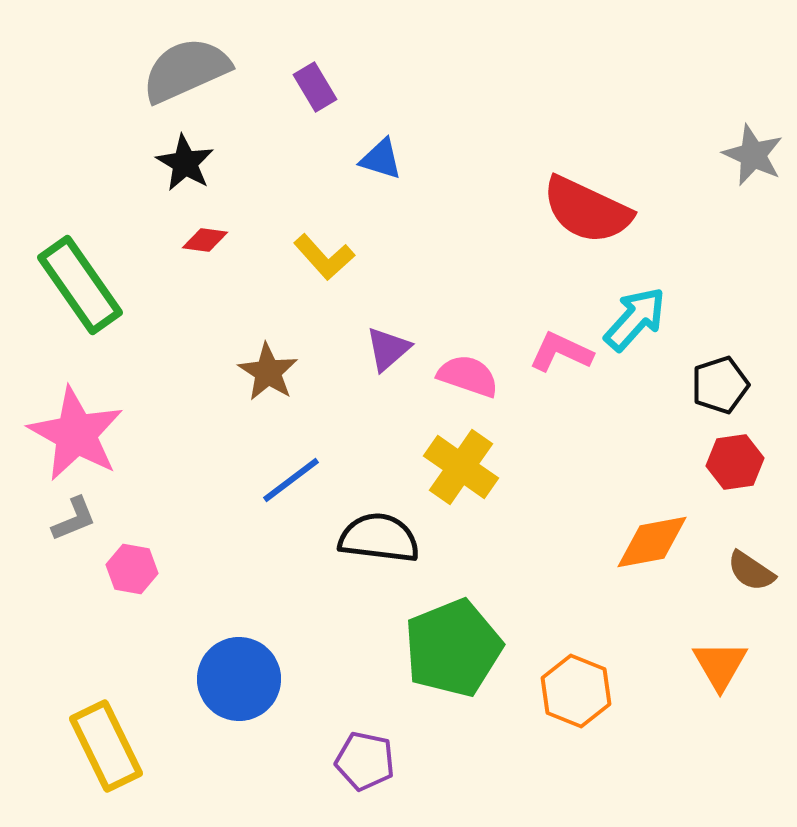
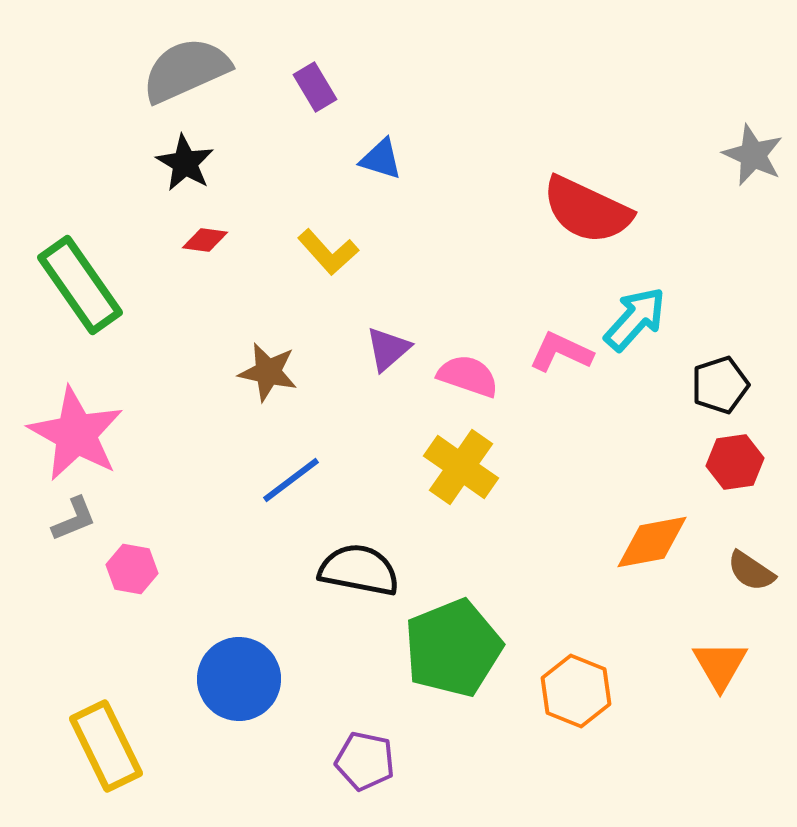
yellow L-shape: moved 4 px right, 5 px up
brown star: rotated 20 degrees counterclockwise
black semicircle: moved 20 px left, 32 px down; rotated 4 degrees clockwise
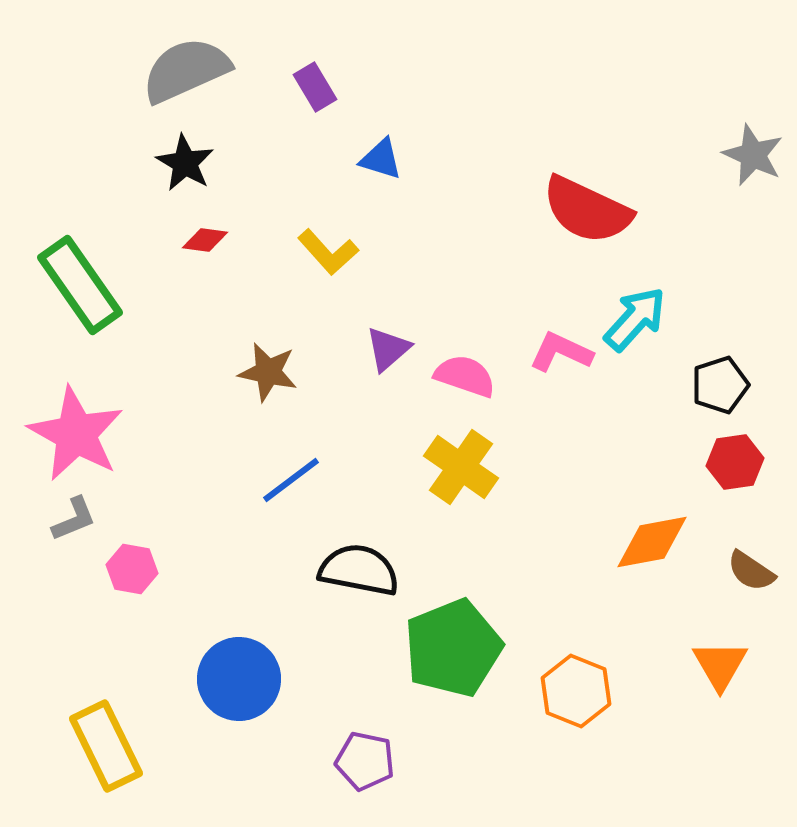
pink semicircle: moved 3 px left
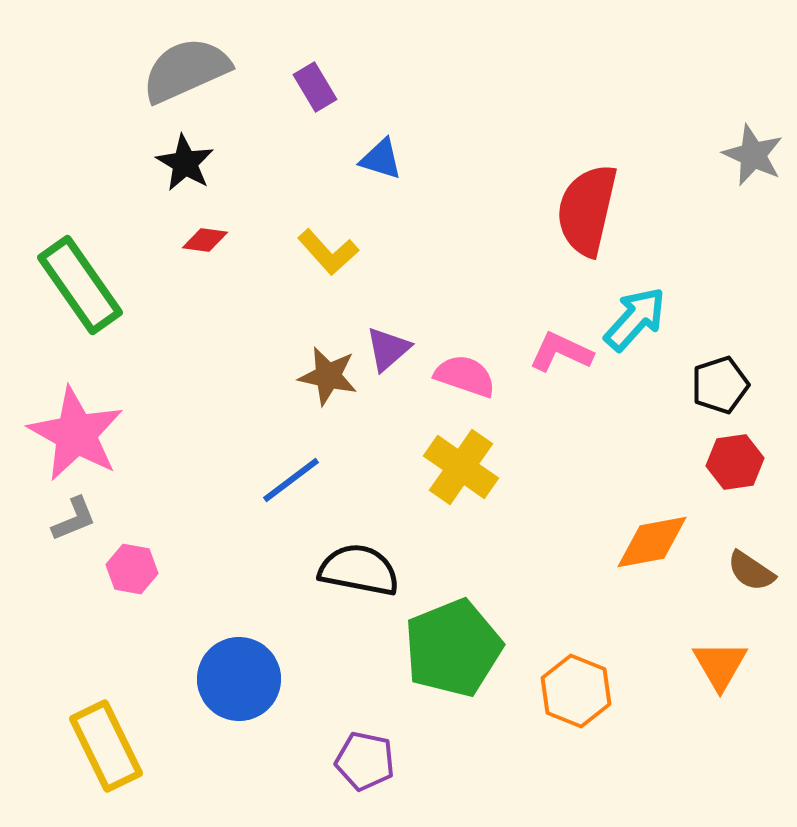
red semicircle: rotated 78 degrees clockwise
brown star: moved 60 px right, 4 px down
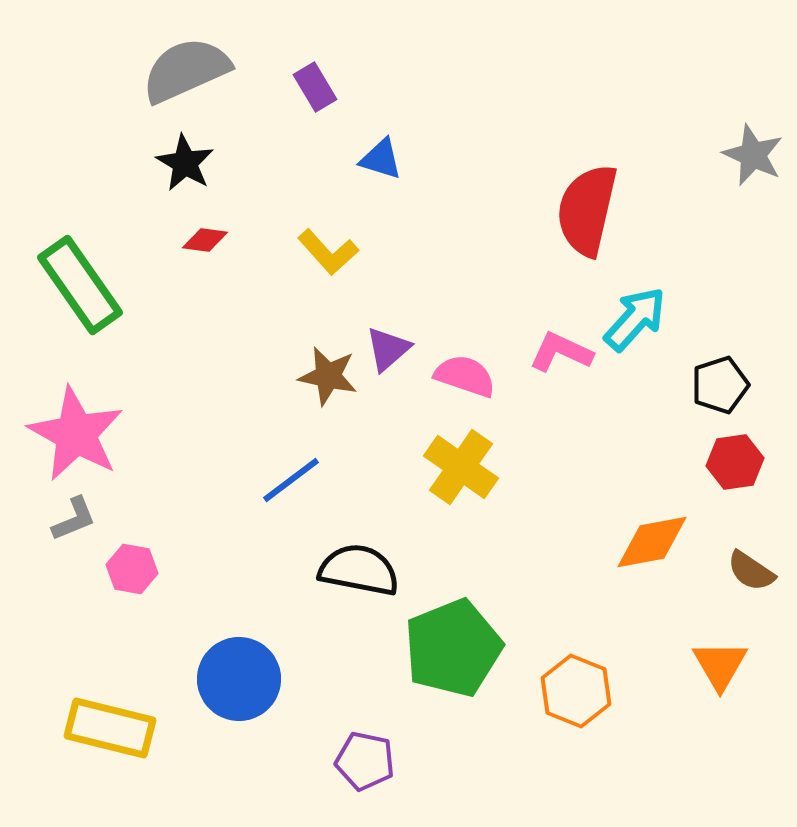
yellow rectangle: moved 4 px right, 18 px up; rotated 50 degrees counterclockwise
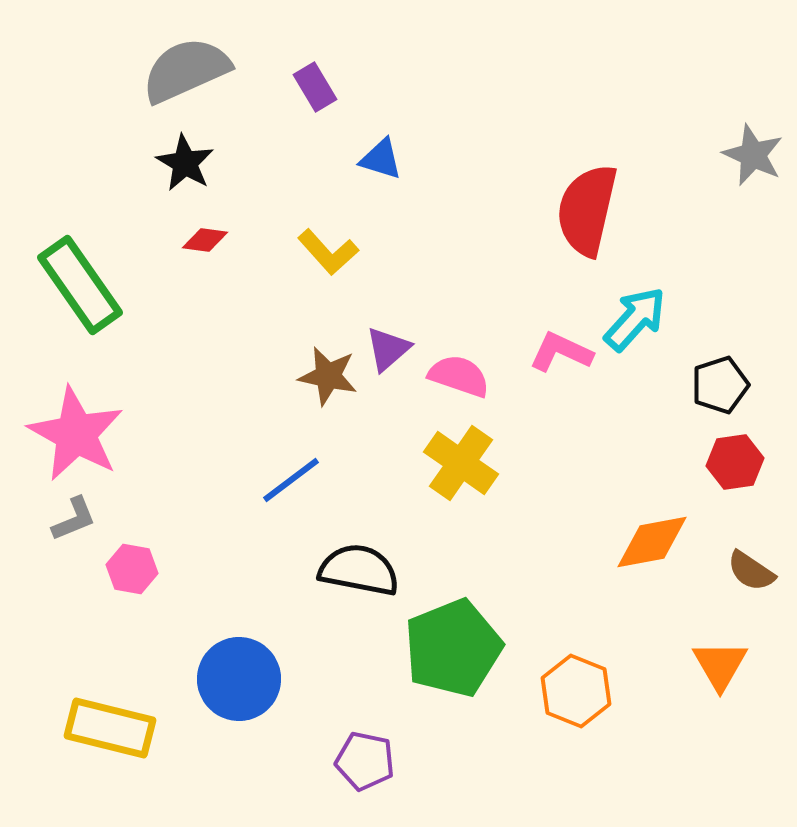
pink semicircle: moved 6 px left
yellow cross: moved 4 px up
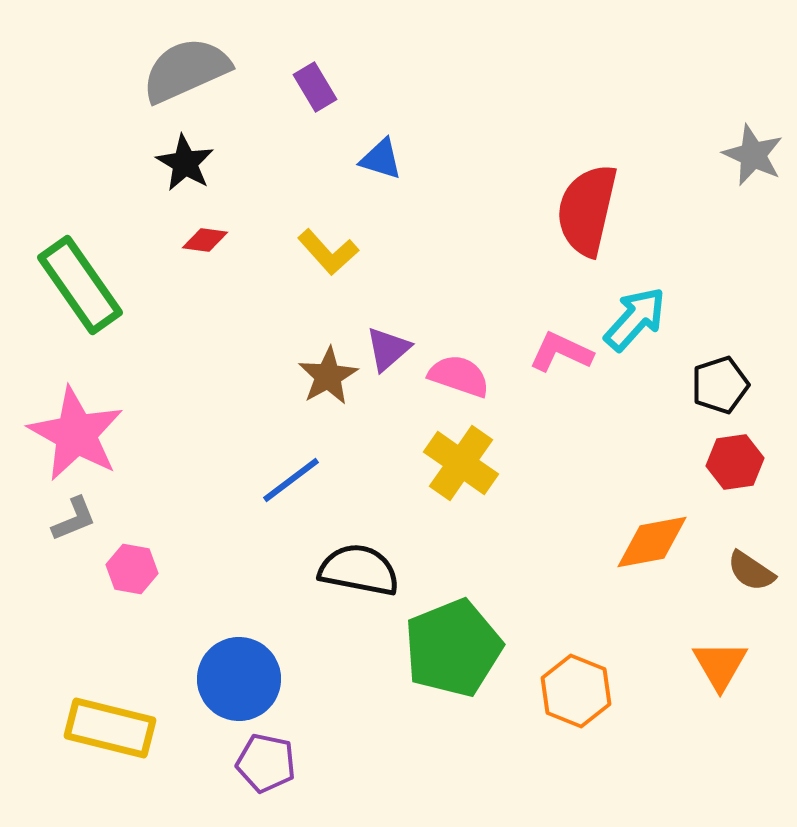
brown star: rotated 30 degrees clockwise
purple pentagon: moved 99 px left, 2 px down
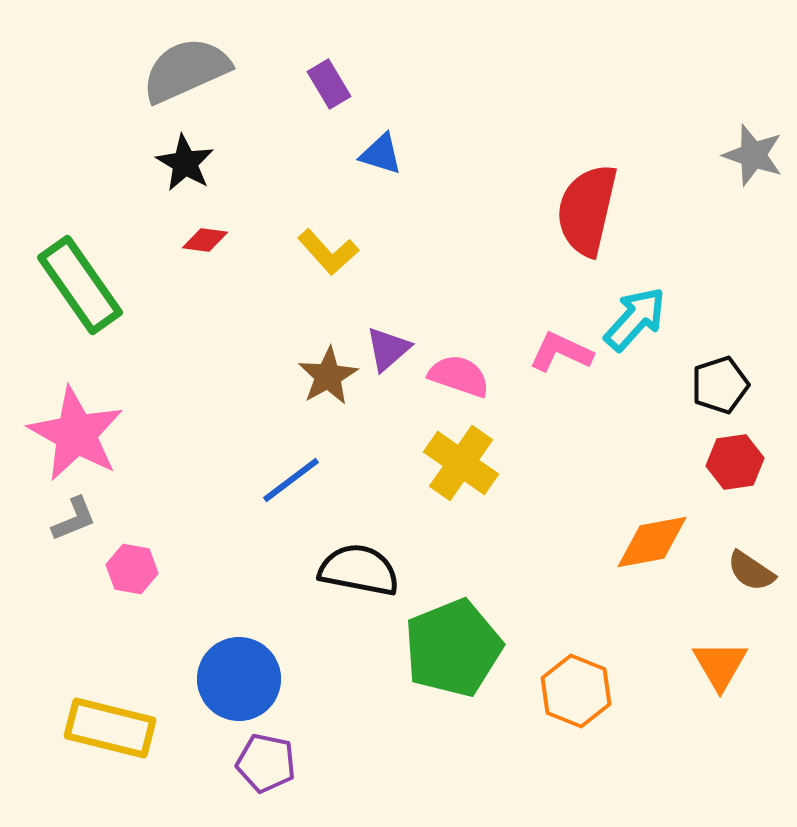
purple rectangle: moved 14 px right, 3 px up
gray star: rotated 6 degrees counterclockwise
blue triangle: moved 5 px up
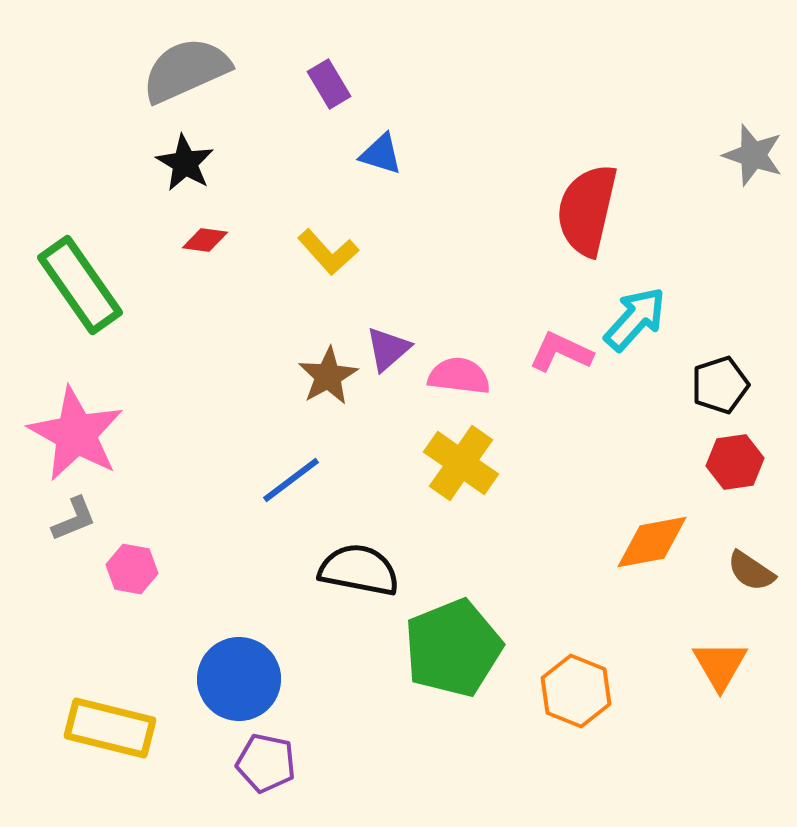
pink semicircle: rotated 12 degrees counterclockwise
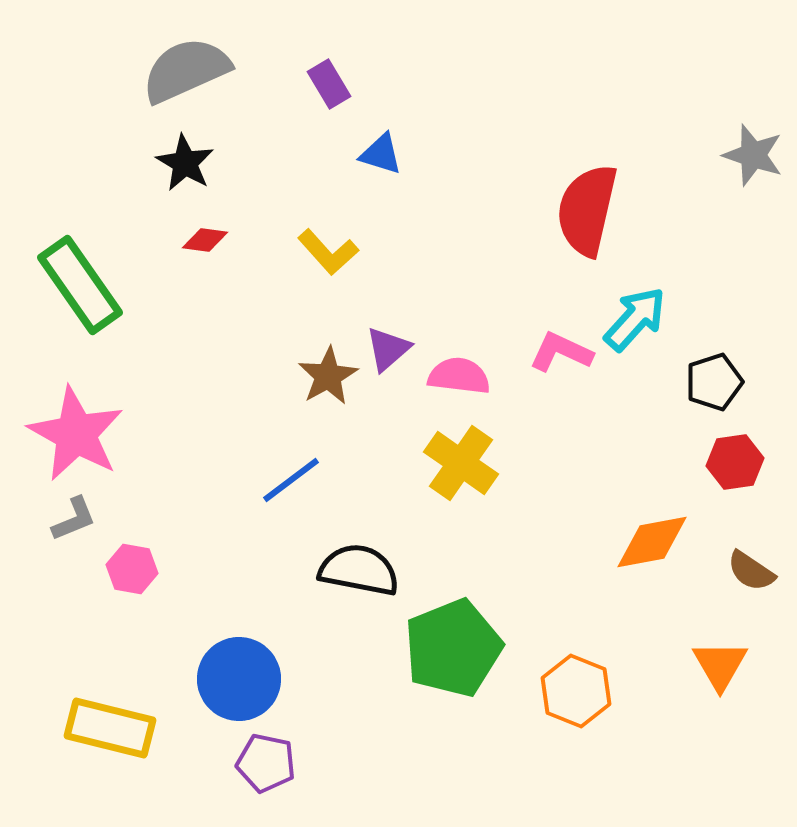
black pentagon: moved 6 px left, 3 px up
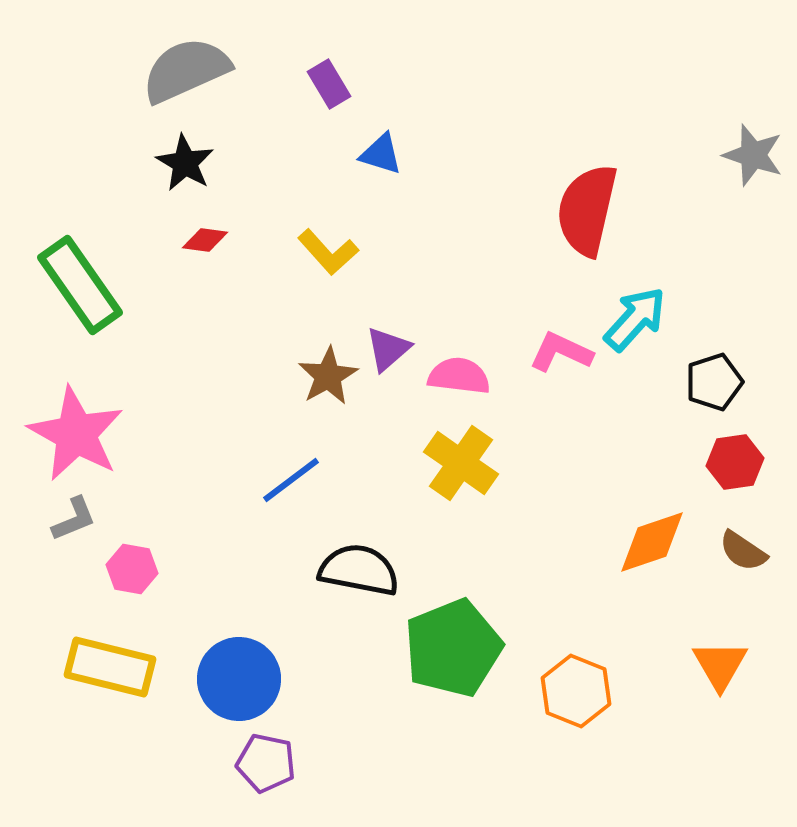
orange diamond: rotated 8 degrees counterclockwise
brown semicircle: moved 8 px left, 20 px up
yellow rectangle: moved 61 px up
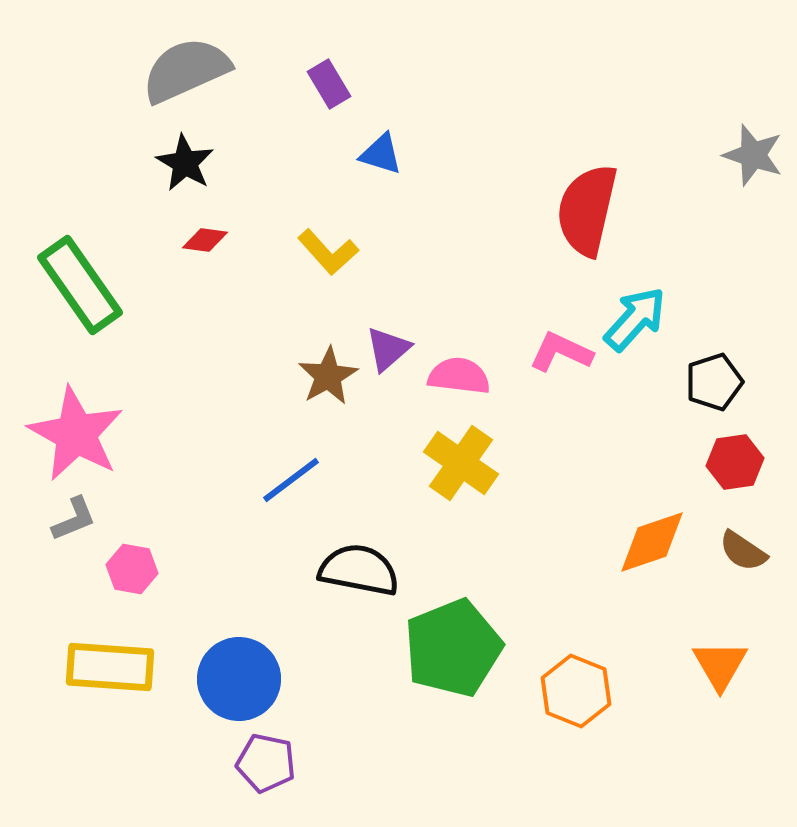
yellow rectangle: rotated 10 degrees counterclockwise
